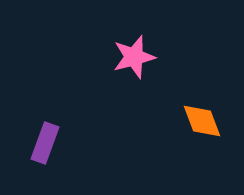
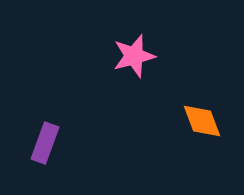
pink star: moved 1 px up
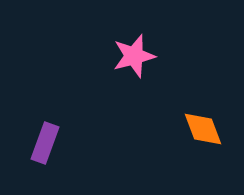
orange diamond: moved 1 px right, 8 px down
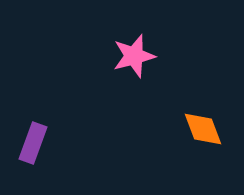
purple rectangle: moved 12 px left
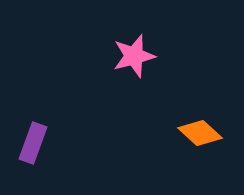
orange diamond: moved 3 px left, 4 px down; rotated 27 degrees counterclockwise
